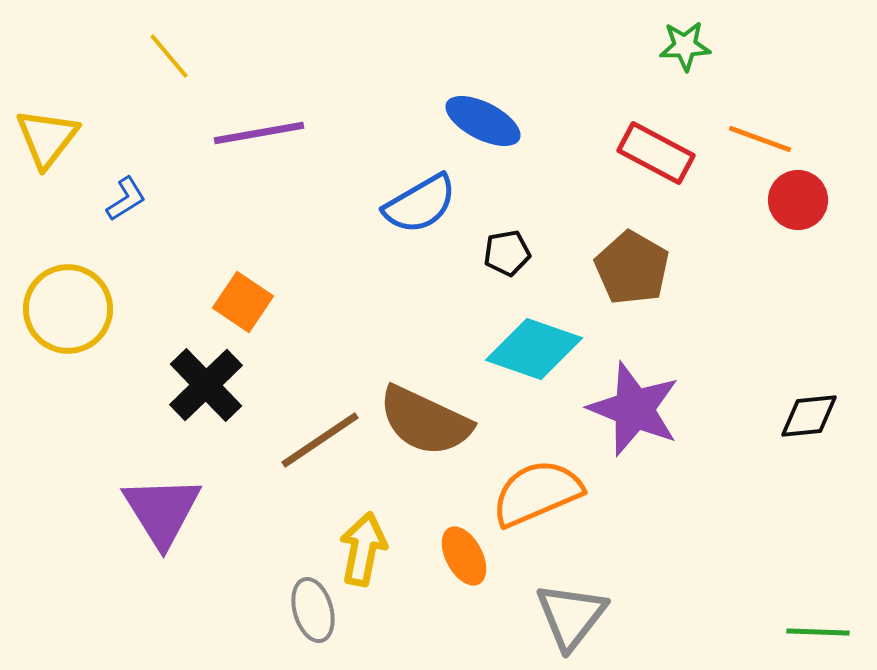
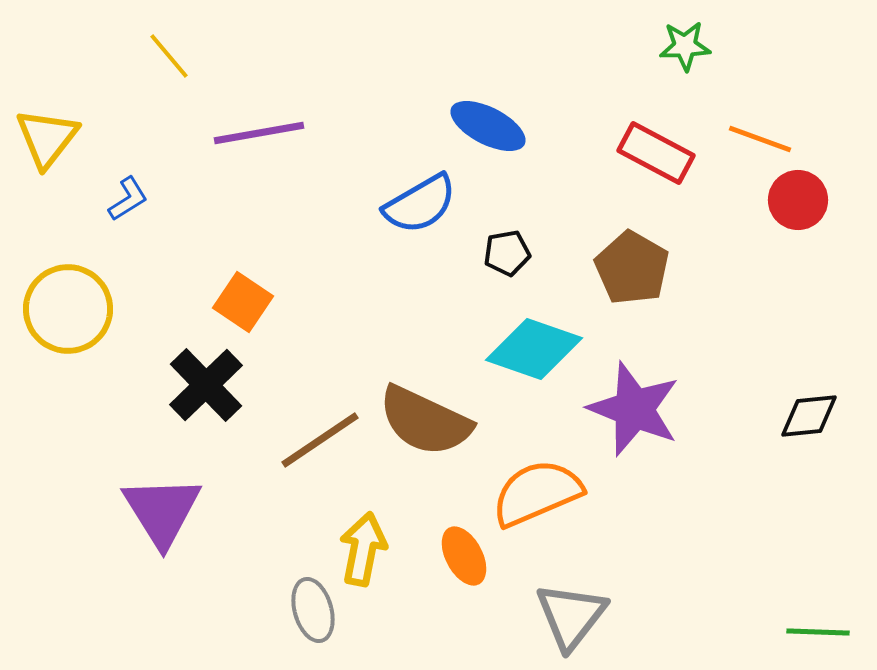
blue ellipse: moved 5 px right, 5 px down
blue L-shape: moved 2 px right
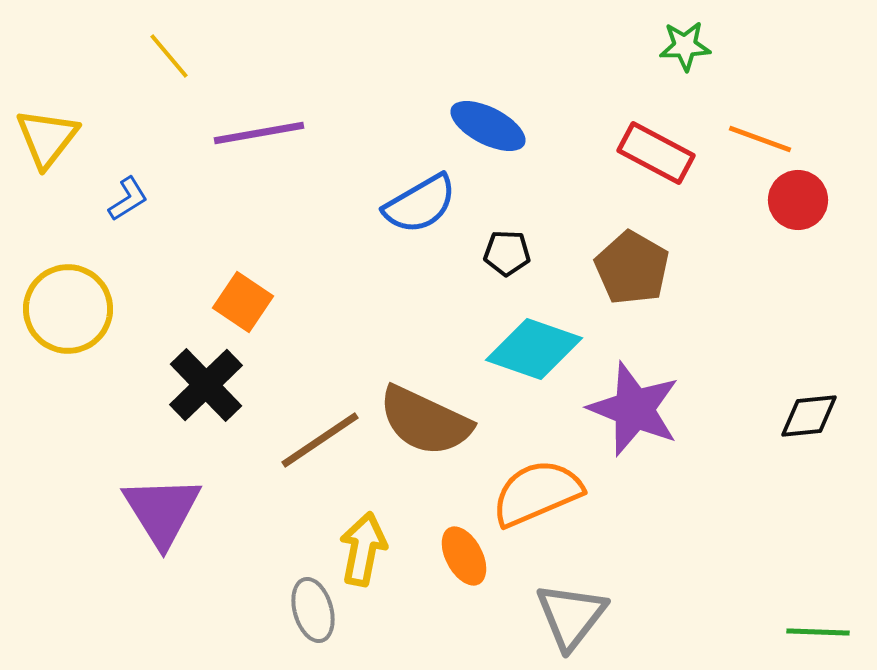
black pentagon: rotated 12 degrees clockwise
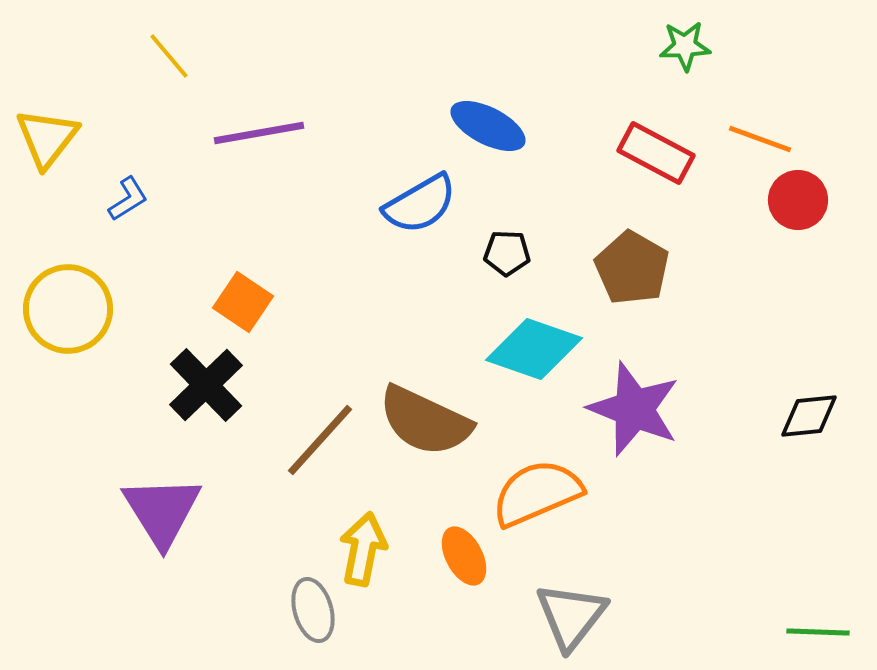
brown line: rotated 14 degrees counterclockwise
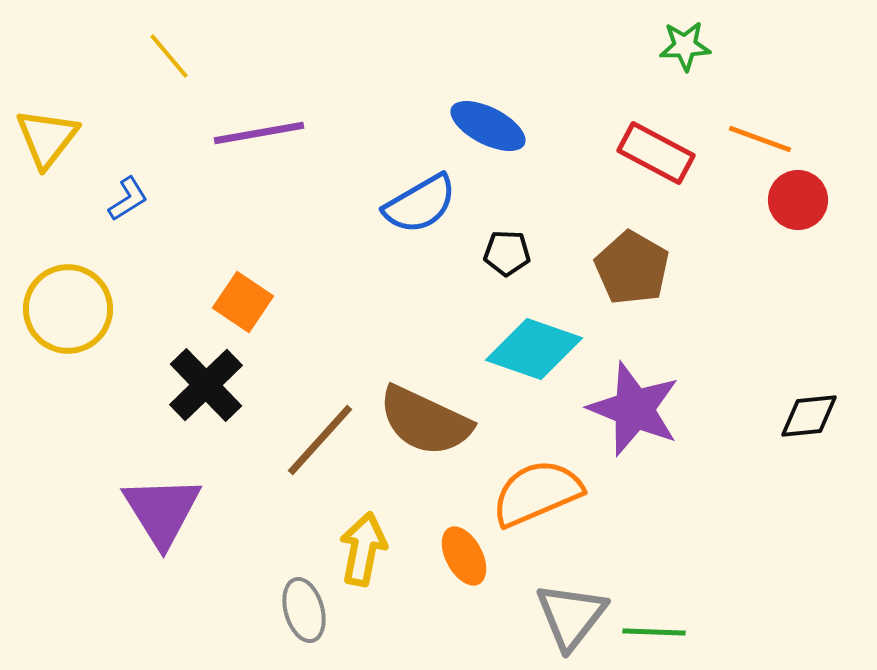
gray ellipse: moved 9 px left
green line: moved 164 px left
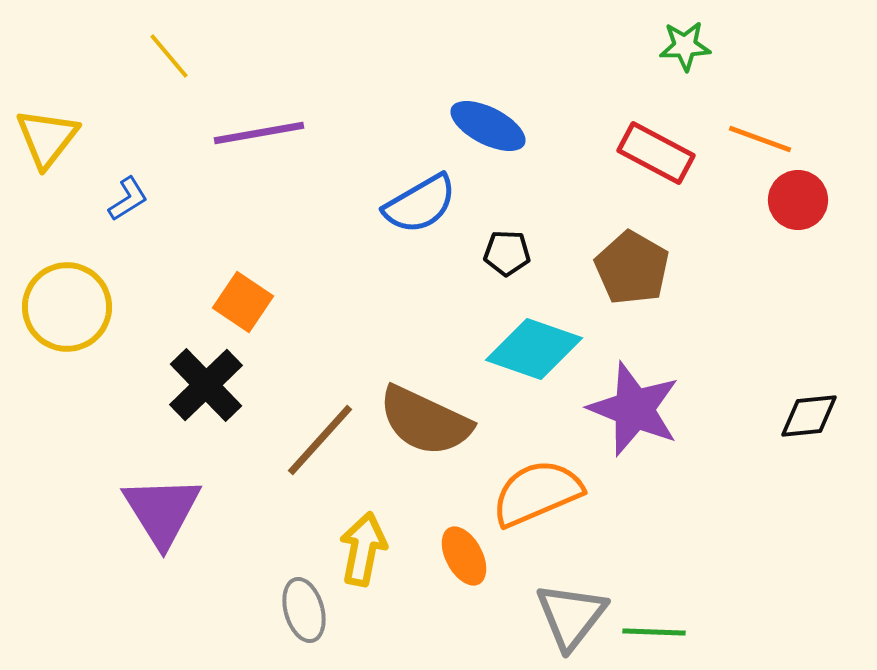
yellow circle: moved 1 px left, 2 px up
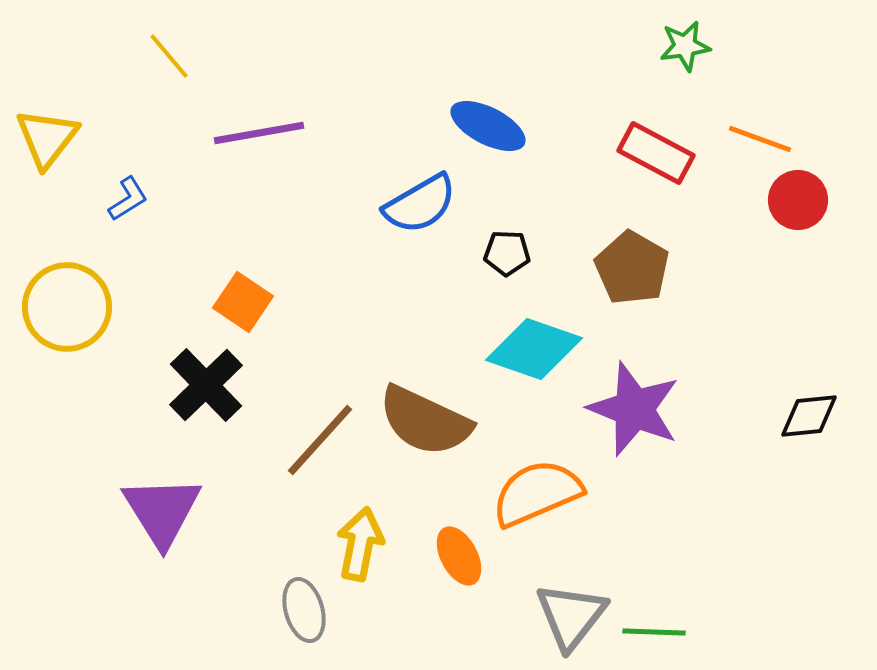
green star: rotated 6 degrees counterclockwise
yellow arrow: moved 3 px left, 5 px up
orange ellipse: moved 5 px left
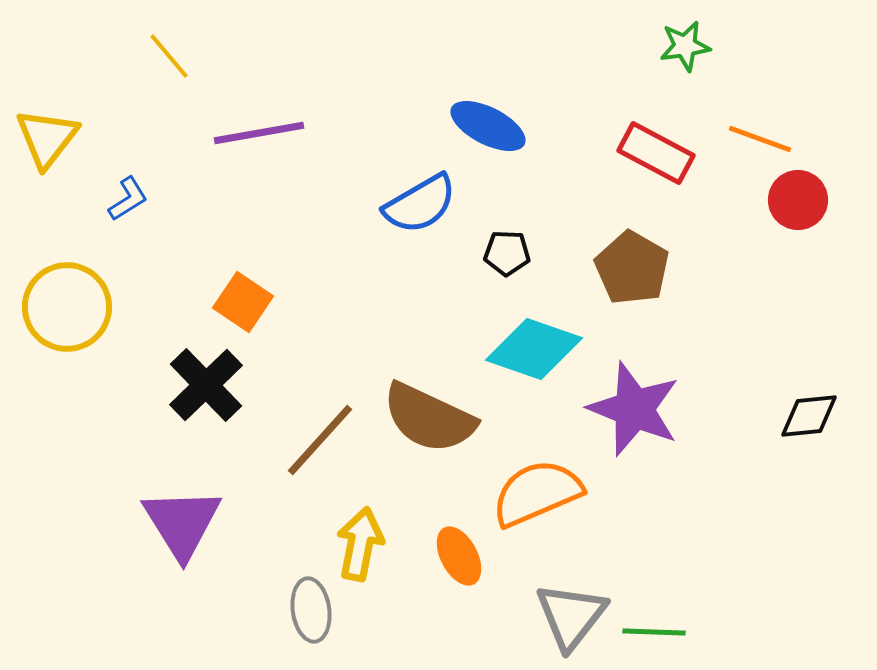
brown semicircle: moved 4 px right, 3 px up
purple triangle: moved 20 px right, 12 px down
gray ellipse: moved 7 px right; rotated 8 degrees clockwise
